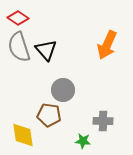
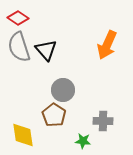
brown pentagon: moved 5 px right; rotated 25 degrees clockwise
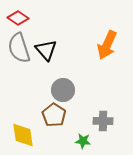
gray semicircle: moved 1 px down
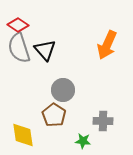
red diamond: moved 7 px down
black triangle: moved 1 px left
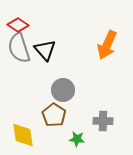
green star: moved 6 px left, 2 px up
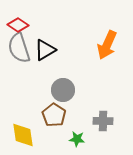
black triangle: rotated 40 degrees clockwise
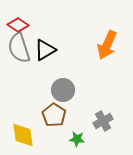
gray cross: rotated 30 degrees counterclockwise
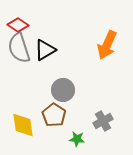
yellow diamond: moved 10 px up
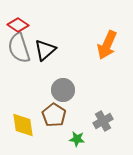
black triangle: rotated 10 degrees counterclockwise
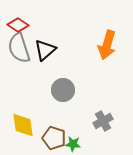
orange arrow: rotated 8 degrees counterclockwise
brown pentagon: moved 23 px down; rotated 15 degrees counterclockwise
green star: moved 4 px left, 5 px down
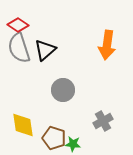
orange arrow: rotated 8 degrees counterclockwise
